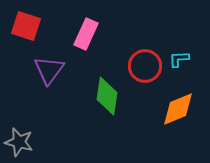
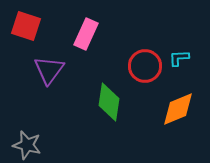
cyan L-shape: moved 1 px up
green diamond: moved 2 px right, 6 px down
gray star: moved 8 px right, 3 px down
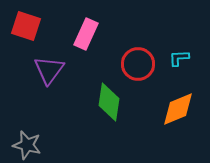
red circle: moved 7 px left, 2 px up
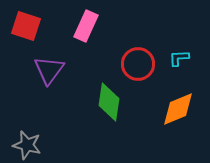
pink rectangle: moved 8 px up
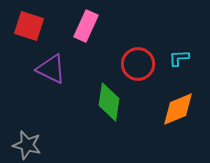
red square: moved 3 px right
purple triangle: moved 2 px right, 1 px up; rotated 40 degrees counterclockwise
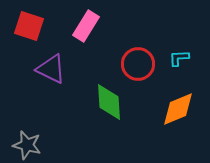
pink rectangle: rotated 8 degrees clockwise
green diamond: rotated 12 degrees counterclockwise
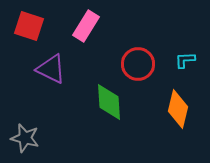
cyan L-shape: moved 6 px right, 2 px down
orange diamond: rotated 54 degrees counterclockwise
gray star: moved 2 px left, 7 px up
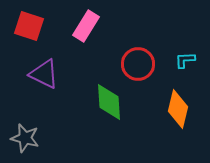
purple triangle: moved 7 px left, 5 px down
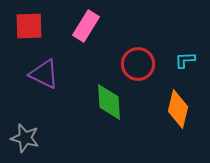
red square: rotated 20 degrees counterclockwise
